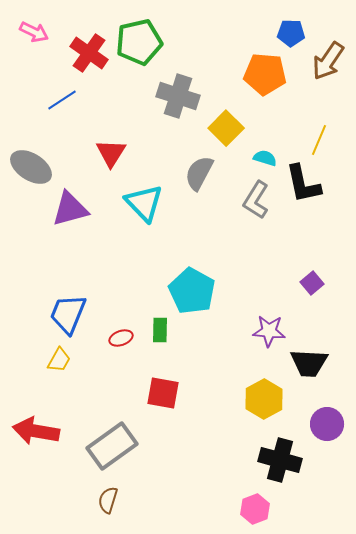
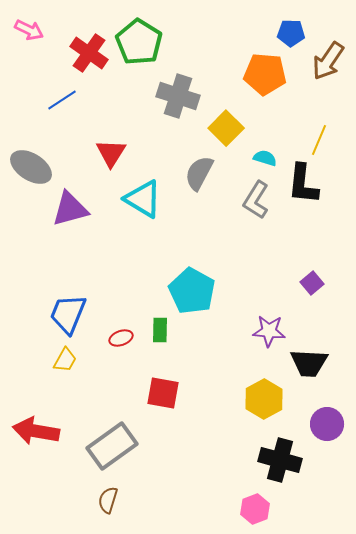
pink arrow: moved 5 px left, 2 px up
green pentagon: rotated 27 degrees counterclockwise
black L-shape: rotated 18 degrees clockwise
cyan triangle: moved 1 px left, 4 px up; rotated 15 degrees counterclockwise
yellow trapezoid: moved 6 px right
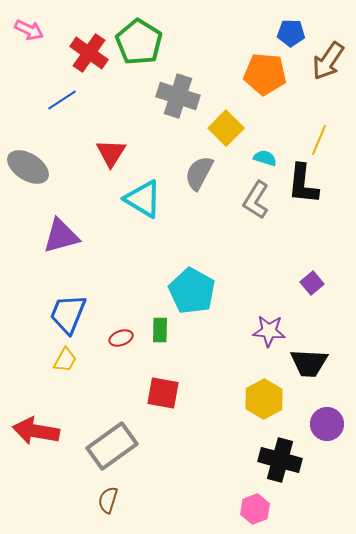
gray ellipse: moved 3 px left
purple triangle: moved 9 px left, 27 px down
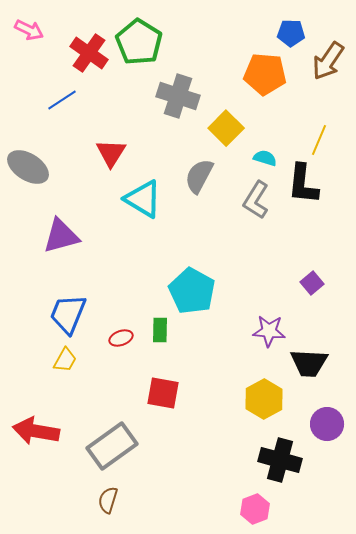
gray semicircle: moved 3 px down
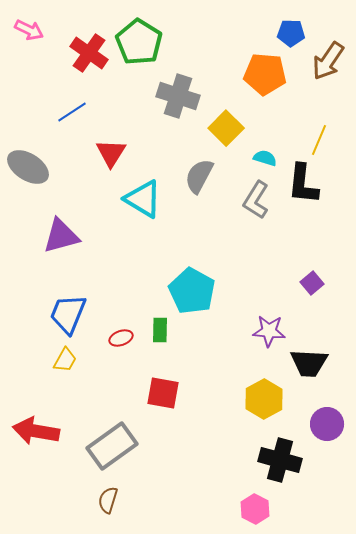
blue line: moved 10 px right, 12 px down
pink hexagon: rotated 12 degrees counterclockwise
